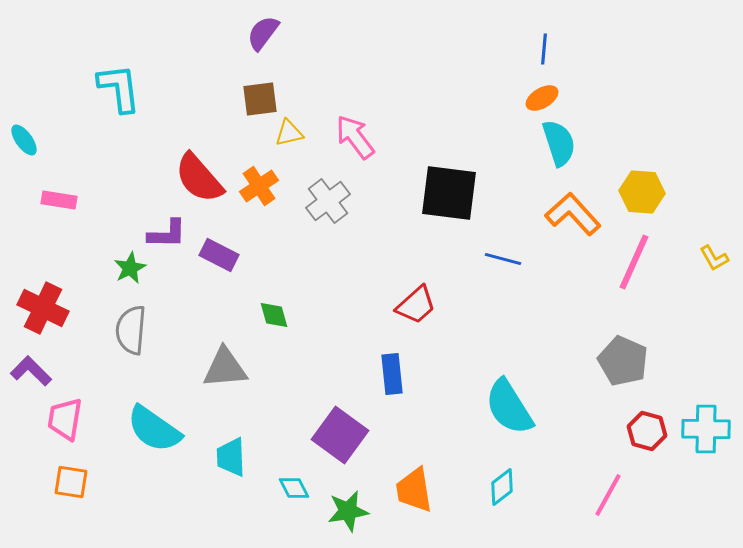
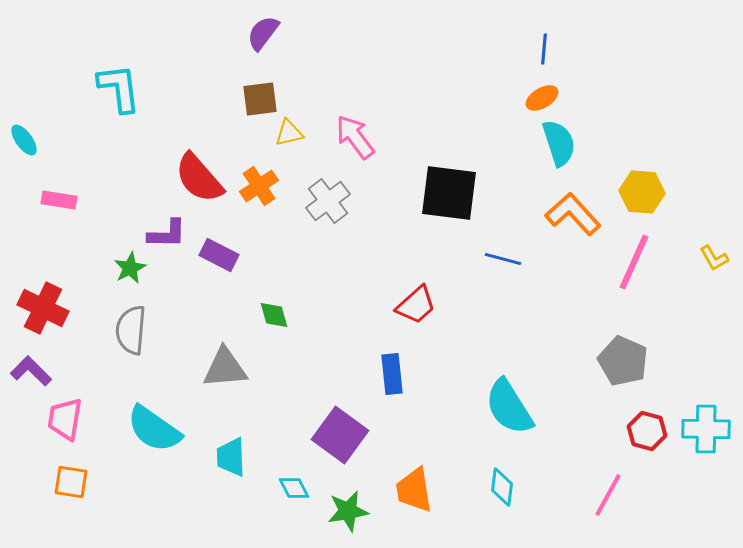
cyan diamond at (502, 487): rotated 45 degrees counterclockwise
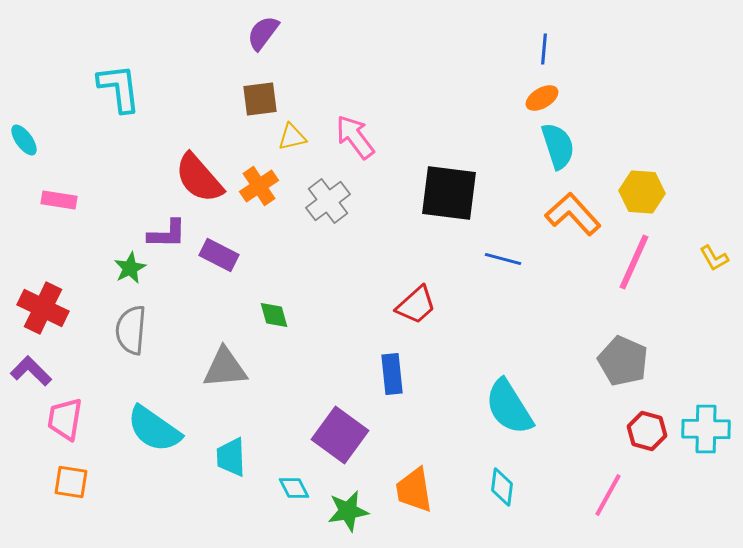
yellow triangle at (289, 133): moved 3 px right, 4 px down
cyan semicircle at (559, 143): moved 1 px left, 3 px down
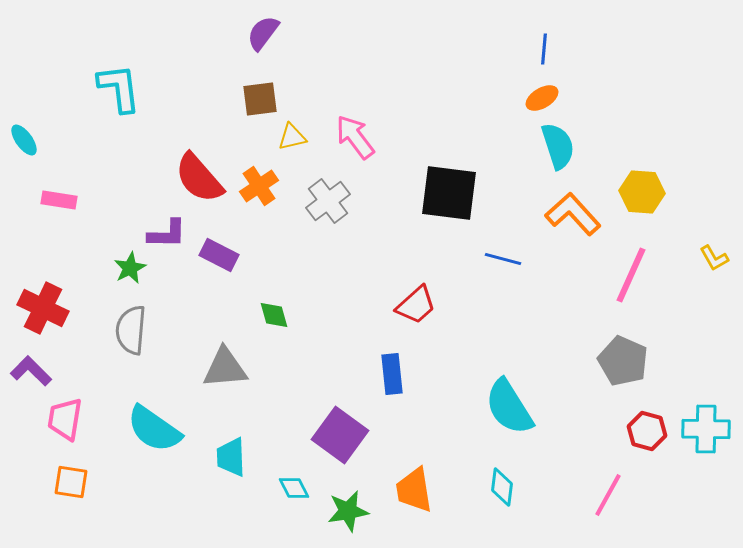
pink line at (634, 262): moved 3 px left, 13 px down
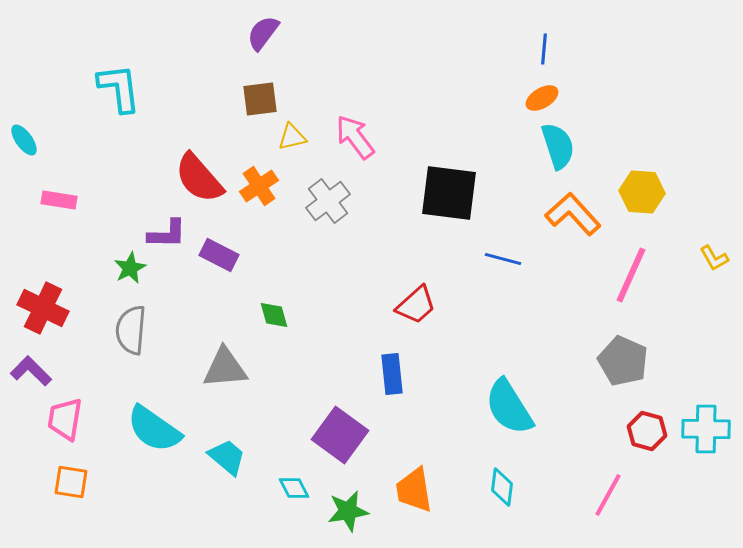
cyan trapezoid at (231, 457): moved 4 px left; rotated 132 degrees clockwise
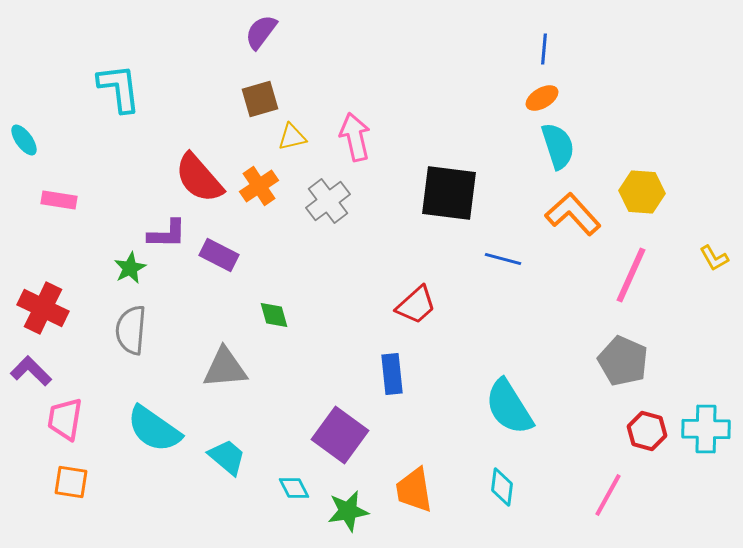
purple semicircle at (263, 33): moved 2 px left, 1 px up
brown square at (260, 99): rotated 9 degrees counterclockwise
pink arrow at (355, 137): rotated 24 degrees clockwise
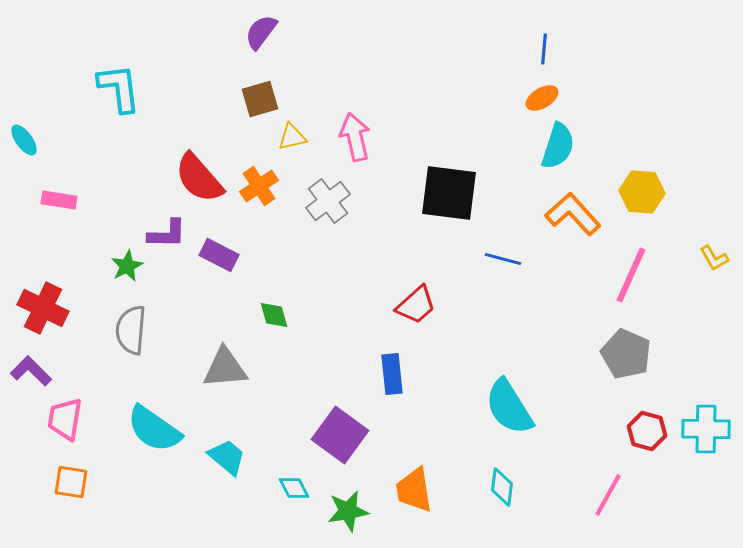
cyan semicircle at (558, 146): rotated 36 degrees clockwise
green star at (130, 268): moved 3 px left, 2 px up
gray pentagon at (623, 361): moved 3 px right, 7 px up
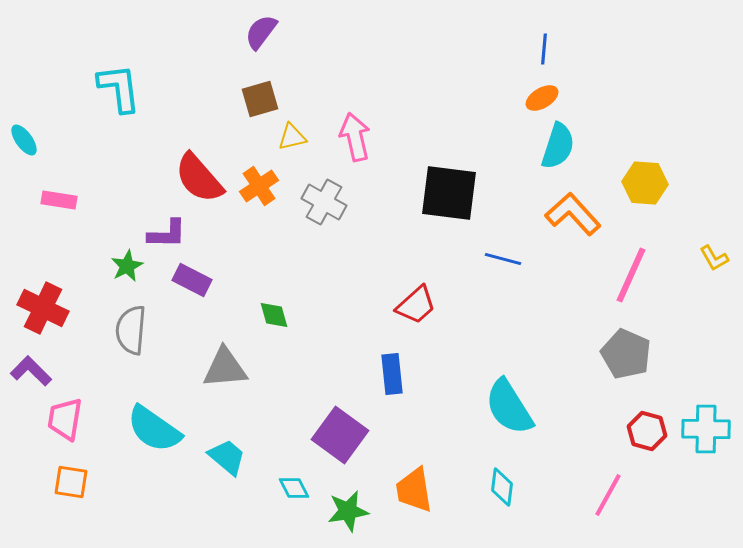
yellow hexagon at (642, 192): moved 3 px right, 9 px up
gray cross at (328, 201): moved 4 px left, 1 px down; rotated 24 degrees counterclockwise
purple rectangle at (219, 255): moved 27 px left, 25 px down
